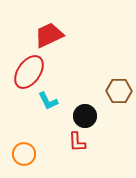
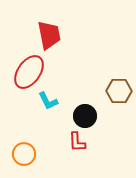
red trapezoid: rotated 104 degrees clockwise
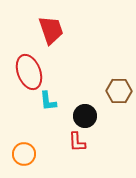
red trapezoid: moved 2 px right, 5 px up; rotated 8 degrees counterclockwise
red ellipse: rotated 56 degrees counterclockwise
cyan L-shape: rotated 20 degrees clockwise
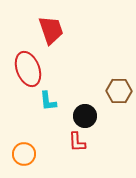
red ellipse: moved 1 px left, 3 px up
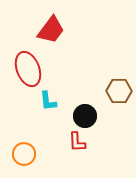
red trapezoid: rotated 56 degrees clockwise
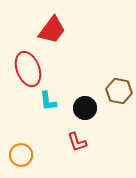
red trapezoid: moved 1 px right
brown hexagon: rotated 10 degrees clockwise
black circle: moved 8 px up
red L-shape: rotated 15 degrees counterclockwise
orange circle: moved 3 px left, 1 px down
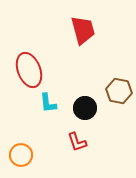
red trapezoid: moved 31 px right; rotated 52 degrees counterclockwise
red ellipse: moved 1 px right, 1 px down
cyan L-shape: moved 2 px down
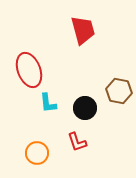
orange circle: moved 16 px right, 2 px up
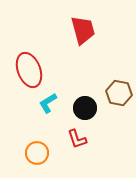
brown hexagon: moved 2 px down
cyan L-shape: rotated 65 degrees clockwise
red L-shape: moved 3 px up
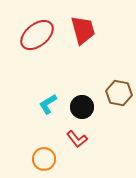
red ellipse: moved 8 px right, 35 px up; rotated 72 degrees clockwise
cyan L-shape: moved 1 px down
black circle: moved 3 px left, 1 px up
red L-shape: rotated 20 degrees counterclockwise
orange circle: moved 7 px right, 6 px down
